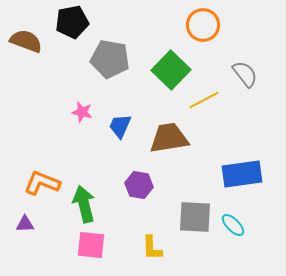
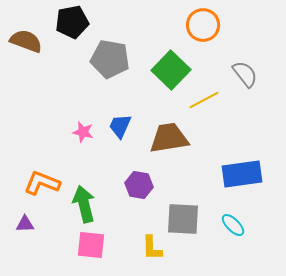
pink star: moved 1 px right, 20 px down
gray square: moved 12 px left, 2 px down
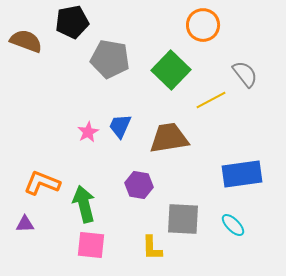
yellow line: moved 7 px right
pink star: moved 5 px right; rotated 30 degrees clockwise
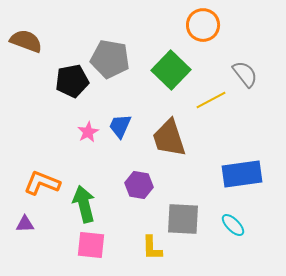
black pentagon: moved 59 px down
brown trapezoid: rotated 99 degrees counterclockwise
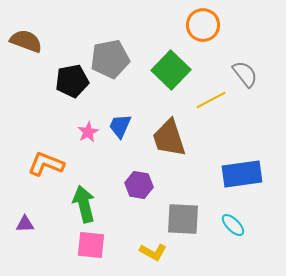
gray pentagon: rotated 21 degrees counterclockwise
orange L-shape: moved 4 px right, 19 px up
yellow L-shape: moved 1 px right, 4 px down; rotated 60 degrees counterclockwise
